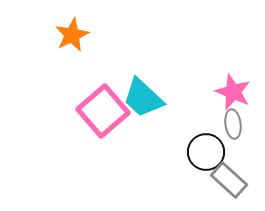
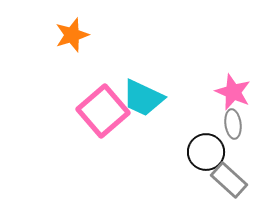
orange star: rotated 8 degrees clockwise
cyan trapezoid: rotated 18 degrees counterclockwise
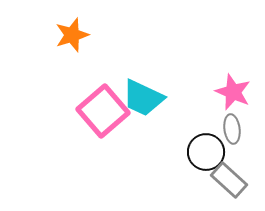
gray ellipse: moved 1 px left, 5 px down
